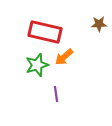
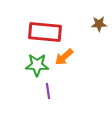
red rectangle: rotated 8 degrees counterclockwise
green star: rotated 20 degrees clockwise
purple line: moved 8 px left, 3 px up
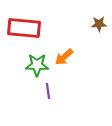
red rectangle: moved 21 px left, 4 px up
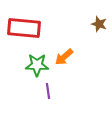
brown star: rotated 21 degrees clockwise
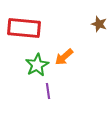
green star: rotated 30 degrees counterclockwise
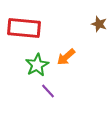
orange arrow: moved 2 px right
purple line: rotated 35 degrees counterclockwise
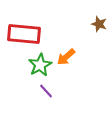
red rectangle: moved 6 px down
green star: moved 3 px right
purple line: moved 2 px left
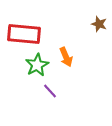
orange arrow: rotated 72 degrees counterclockwise
green star: moved 3 px left
purple line: moved 4 px right
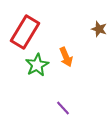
brown star: moved 5 px down
red rectangle: moved 1 px right, 2 px up; rotated 64 degrees counterclockwise
purple line: moved 13 px right, 17 px down
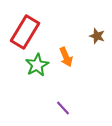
brown star: moved 2 px left, 7 px down
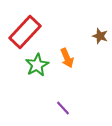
red rectangle: rotated 12 degrees clockwise
brown star: moved 3 px right
orange arrow: moved 1 px right, 1 px down
